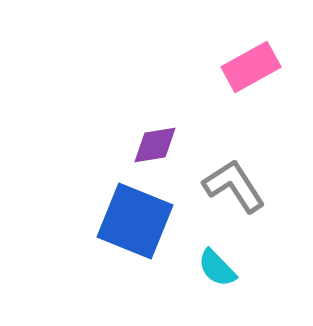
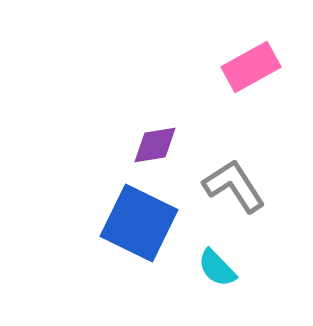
blue square: moved 4 px right, 2 px down; rotated 4 degrees clockwise
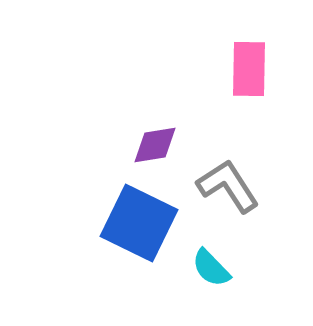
pink rectangle: moved 2 px left, 2 px down; rotated 60 degrees counterclockwise
gray L-shape: moved 6 px left
cyan semicircle: moved 6 px left
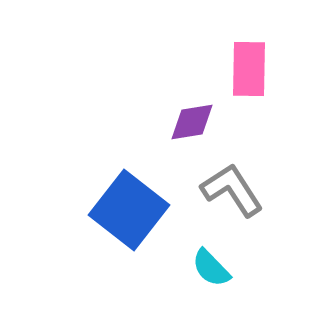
purple diamond: moved 37 px right, 23 px up
gray L-shape: moved 4 px right, 4 px down
blue square: moved 10 px left, 13 px up; rotated 12 degrees clockwise
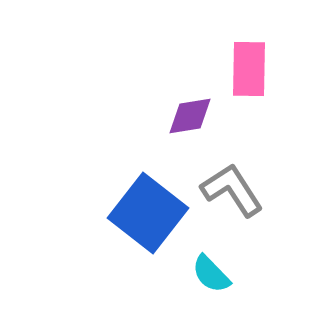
purple diamond: moved 2 px left, 6 px up
blue square: moved 19 px right, 3 px down
cyan semicircle: moved 6 px down
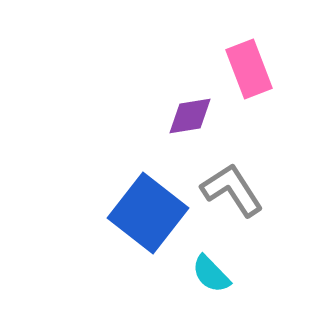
pink rectangle: rotated 22 degrees counterclockwise
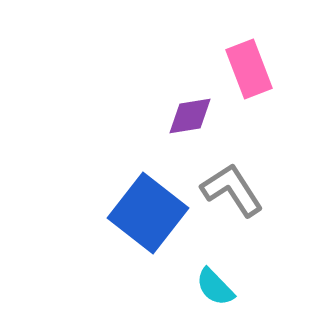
cyan semicircle: moved 4 px right, 13 px down
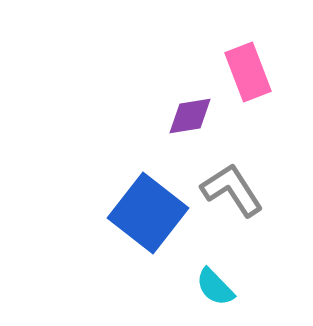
pink rectangle: moved 1 px left, 3 px down
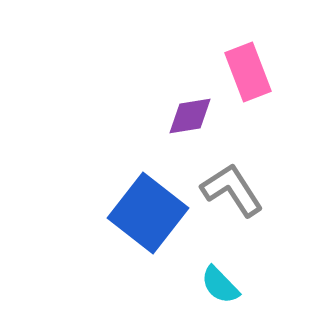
cyan semicircle: moved 5 px right, 2 px up
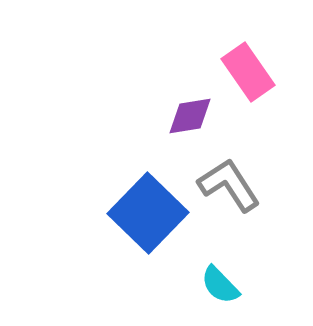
pink rectangle: rotated 14 degrees counterclockwise
gray L-shape: moved 3 px left, 5 px up
blue square: rotated 6 degrees clockwise
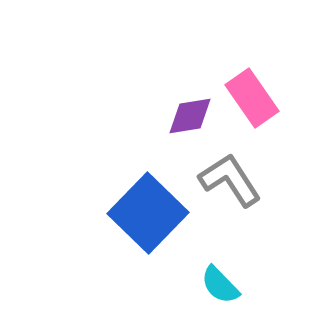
pink rectangle: moved 4 px right, 26 px down
gray L-shape: moved 1 px right, 5 px up
